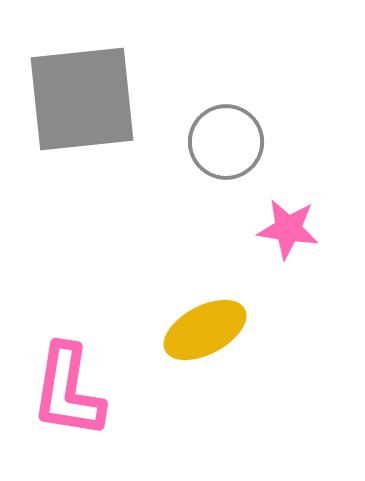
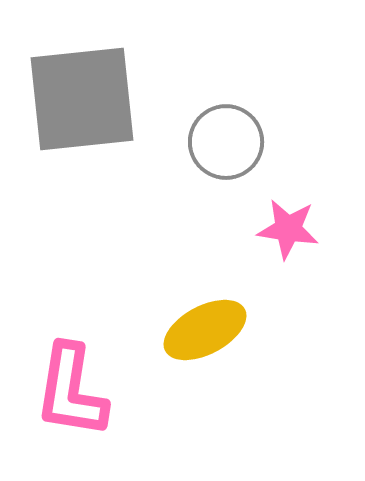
pink L-shape: moved 3 px right
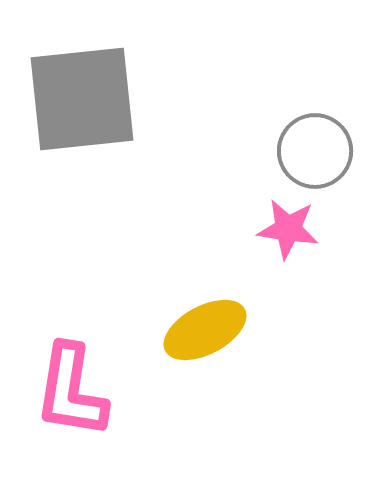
gray circle: moved 89 px right, 9 px down
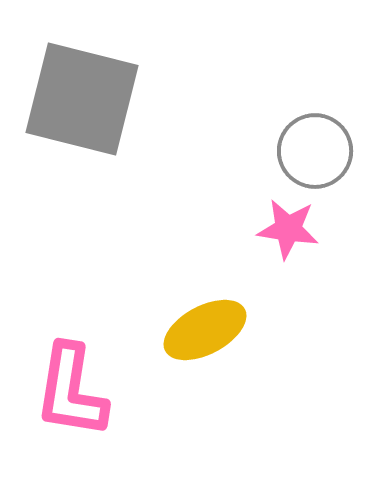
gray square: rotated 20 degrees clockwise
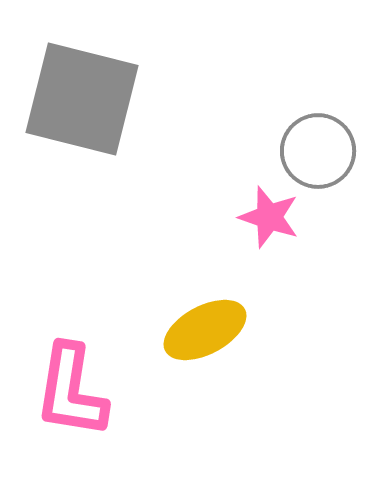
gray circle: moved 3 px right
pink star: moved 19 px left, 12 px up; rotated 10 degrees clockwise
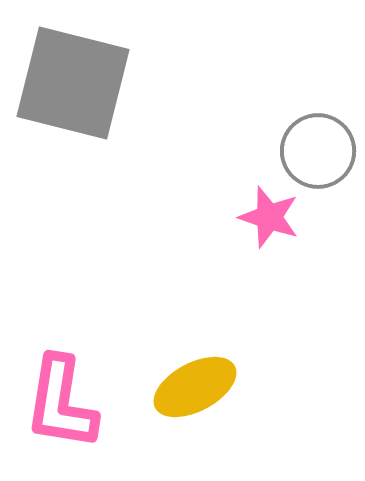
gray square: moved 9 px left, 16 px up
yellow ellipse: moved 10 px left, 57 px down
pink L-shape: moved 10 px left, 12 px down
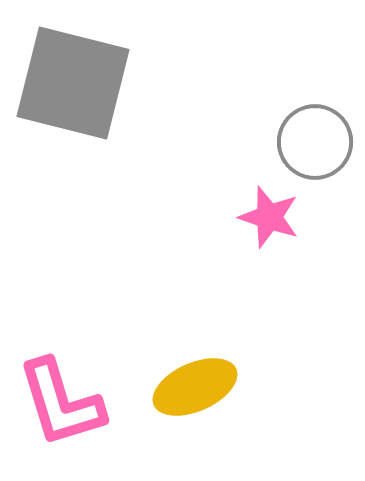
gray circle: moved 3 px left, 9 px up
yellow ellipse: rotated 4 degrees clockwise
pink L-shape: rotated 26 degrees counterclockwise
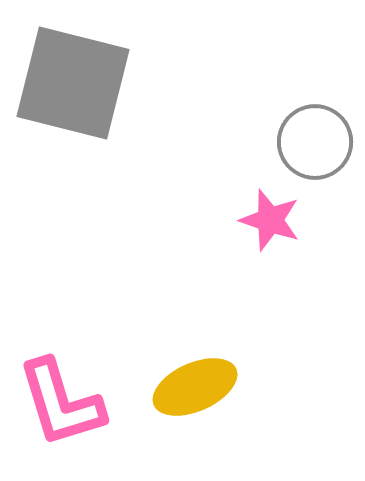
pink star: moved 1 px right, 3 px down
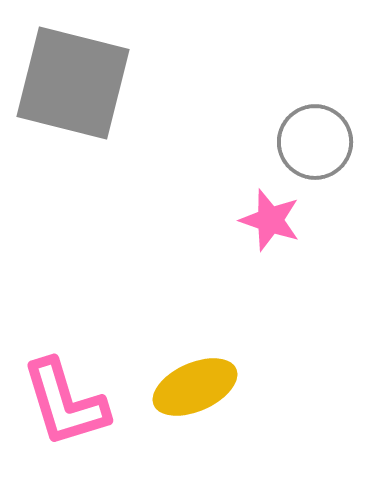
pink L-shape: moved 4 px right
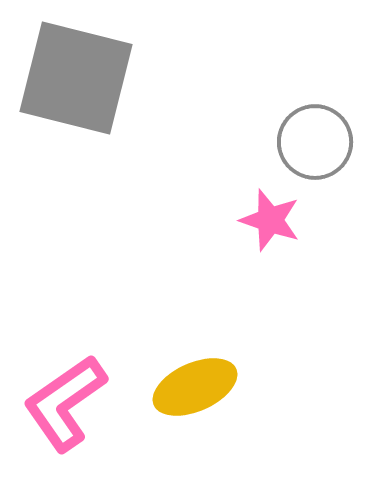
gray square: moved 3 px right, 5 px up
pink L-shape: rotated 72 degrees clockwise
